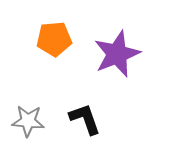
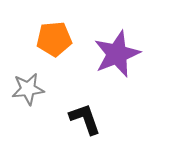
gray star: moved 32 px up; rotated 12 degrees counterclockwise
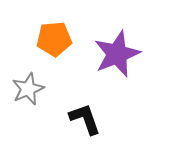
gray star: rotated 16 degrees counterclockwise
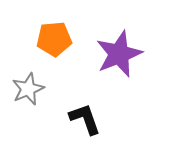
purple star: moved 2 px right
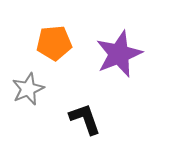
orange pentagon: moved 4 px down
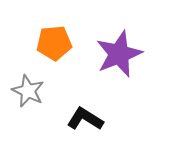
gray star: moved 2 px down; rotated 24 degrees counterclockwise
black L-shape: rotated 39 degrees counterclockwise
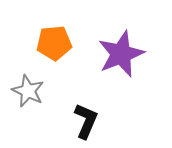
purple star: moved 2 px right
black L-shape: moved 1 px right, 2 px down; rotated 81 degrees clockwise
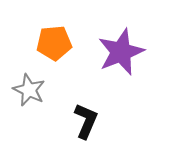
purple star: moved 2 px up
gray star: moved 1 px right, 1 px up
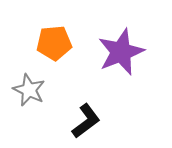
black L-shape: rotated 30 degrees clockwise
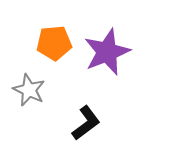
purple star: moved 14 px left
black L-shape: moved 2 px down
